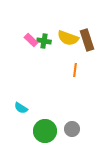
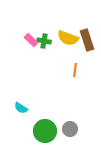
gray circle: moved 2 px left
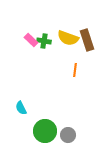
cyan semicircle: rotated 32 degrees clockwise
gray circle: moved 2 px left, 6 px down
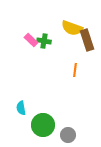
yellow semicircle: moved 4 px right, 10 px up
cyan semicircle: rotated 16 degrees clockwise
green circle: moved 2 px left, 6 px up
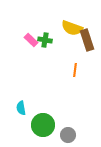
green cross: moved 1 px right, 1 px up
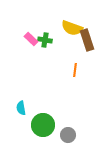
pink rectangle: moved 1 px up
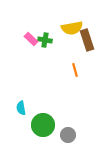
yellow semicircle: rotated 30 degrees counterclockwise
orange line: rotated 24 degrees counterclockwise
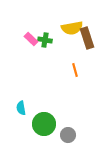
brown rectangle: moved 2 px up
green circle: moved 1 px right, 1 px up
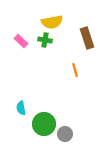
yellow semicircle: moved 20 px left, 6 px up
pink rectangle: moved 10 px left, 2 px down
gray circle: moved 3 px left, 1 px up
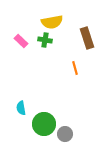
orange line: moved 2 px up
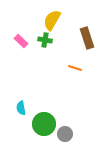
yellow semicircle: moved 2 px up; rotated 130 degrees clockwise
orange line: rotated 56 degrees counterclockwise
